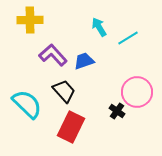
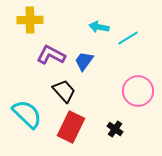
cyan arrow: rotated 48 degrees counterclockwise
purple L-shape: moved 2 px left; rotated 20 degrees counterclockwise
blue trapezoid: rotated 35 degrees counterclockwise
pink circle: moved 1 px right, 1 px up
cyan semicircle: moved 10 px down
black cross: moved 2 px left, 18 px down
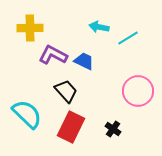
yellow cross: moved 8 px down
purple L-shape: moved 2 px right
blue trapezoid: rotated 80 degrees clockwise
black trapezoid: moved 2 px right
black cross: moved 2 px left
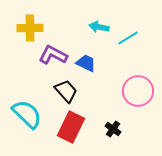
blue trapezoid: moved 2 px right, 2 px down
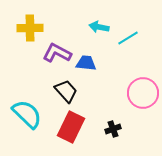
purple L-shape: moved 4 px right, 2 px up
blue trapezoid: rotated 20 degrees counterclockwise
pink circle: moved 5 px right, 2 px down
black cross: rotated 35 degrees clockwise
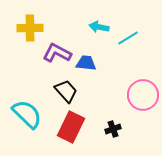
pink circle: moved 2 px down
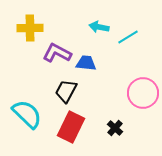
cyan line: moved 1 px up
black trapezoid: rotated 110 degrees counterclockwise
pink circle: moved 2 px up
black cross: moved 2 px right, 1 px up; rotated 28 degrees counterclockwise
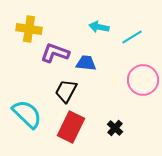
yellow cross: moved 1 px left, 1 px down; rotated 10 degrees clockwise
cyan line: moved 4 px right
purple L-shape: moved 2 px left; rotated 8 degrees counterclockwise
pink circle: moved 13 px up
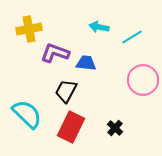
yellow cross: rotated 20 degrees counterclockwise
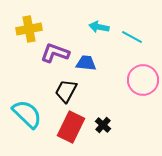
cyan line: rotated 60 degrees clockwise
black cross: moved 12 px left, 3 px up
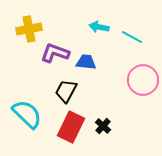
blue trapezoid: moved 1 px up
black cross: moved 1 px down
